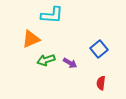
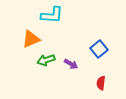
purple arrow: moved 1 px right, 1 px down
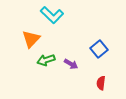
cyan L-shape: rotated 40 degrees clockwise
orange triangle: rotated 24 degrees counterclockwise
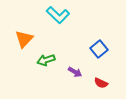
cyan L-shape: moved 6 px right
orange triangle: moved 7 px left
purple arrow: moved 4 px right, 8 px down
red semicircle: rotated 72 degrees counterclockwise
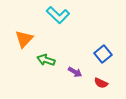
blue square: moved 4 px right, 5 px down
green arrow: rotated 36 degrees clockwise
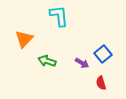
cyan L-shape: moved 1 px right, 1 px down; rotated 140 degrees counterclockwise
green arrow: moved 1 px right, 1 px down
purple arrow: moved 7 px right, 9 px up
red semicircle: rotated 48 degrees clockwise
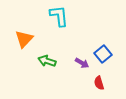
red semicircle: moved 2 px left
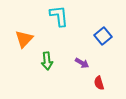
blue square: moved 18 px up
green arrow: rotated 114 degrees counterclockwise
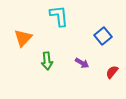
orange triangle: moved 1 px left, 1 px up
red semicircle: moved 13 px right, 11 px up; rotated 56 degrees clockwise
